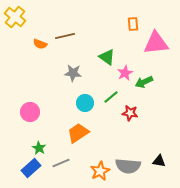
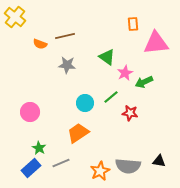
gray star: moved 6 px left, 8 px up
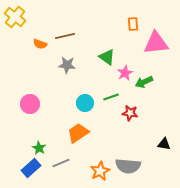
green line: rotated 21 degrees clockwise
pink circle: moved 8 px up
black triangle: moved 5 px right, 17 px up
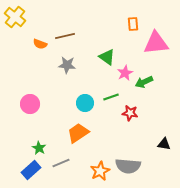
blue rectangle: moved 2 px down
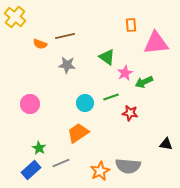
orange rectangle: moved 2 px left, 1 px down
black triangle: moved 2 px right
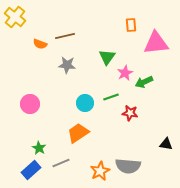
green triangle: rotated 30 degrees clockwise
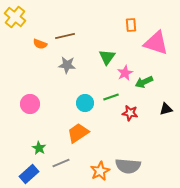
pink triangle: rotated 24 degrees clockwise
black triangle: moved 35 px up; rotated 24 degrees counterclockwise
blue rectangle: moved 2 px left, 4 px down
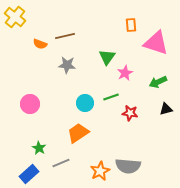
green arrow: moved 14 px right
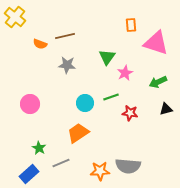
orange star: rotated 24 degrees clockwise
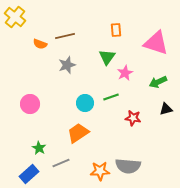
orange rectangle: moved 15 px left, 5 px down
gray star: rotated 24 degrees counterclockwise
red star: moved 3 px right, 5 px down
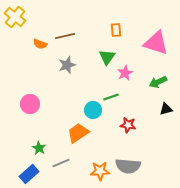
cyan circle: moved 8 px right, 7 px down
red star: moved 5 px left, 7 px down
